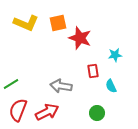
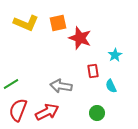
cyan star: rotated 24 degrees counterclockwise
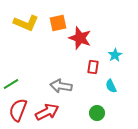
red rectangle: moved 4 px up; rotated 16 degrees clockwise
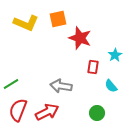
orange square: moved 4 px up
cyan semicircle: rotated 16 degrees counterclockwise
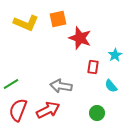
red arrow: moved 1 px right, 2 px up
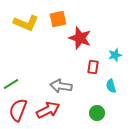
cyan star: rotated 16 degrees clockwise
cyan semicircle: rotated 24 degrees clockwise
